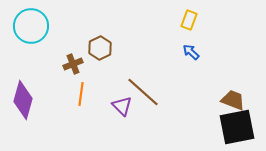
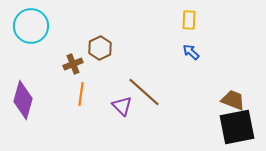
yellow rectangle: rotated 18 degrees counterclockwise
brown line: moved 1 px right
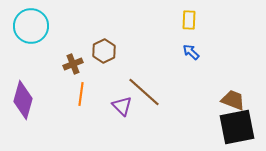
brown hexagon: moved 4 px right, 3 px down
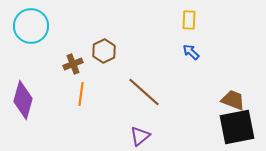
purple triangle: moved 18 px right, 30 px down; rotated 35 degrees clockwise
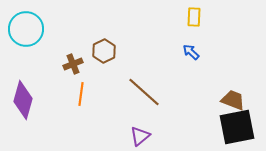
yellow rectangle: moved 5 px right, 3 px up
cyan circle: moved 5 px left, 3 px down
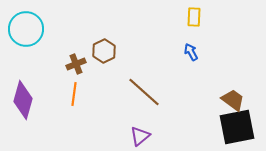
blue arrow: rotated 18 degrees clockwise
brown cross: moved 3 px right
orange line: moved 7 px left
brown trapezoid: rotated 15 degrees clockwise
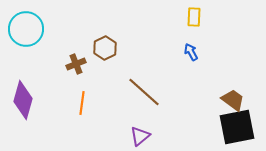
brown hexagon: moved 1 px right, 3 px up
orange line: moved 8 px right, 9 px down
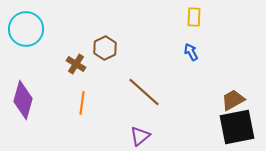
brown cross: rotated 36 degrees counterclockwise
brown trapezoid: rotated 65 degrees counterclockwise
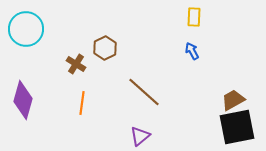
blue arrow: moved 1 px right, 1 px up
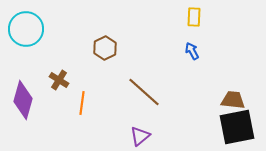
brown cross: moved 17 px left, 16 px down
brown trapezoid: rotated 35 degrees clockwise
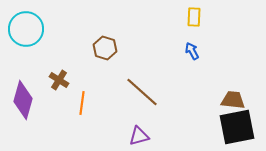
brown hexagon: rotated 15 degrees counterclockwise
brown line: moved 2 px left
purple triangle: moved 1 px left; rotated 25 degrees clockwise
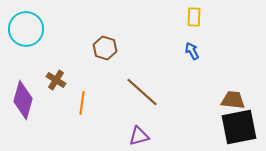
brown cross: moved 3 px left
black square: moved 2 px right
